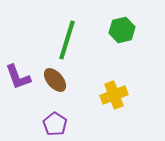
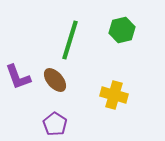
green line: moved 3 px right
yellow cross: rotated 36 degrees clockwise
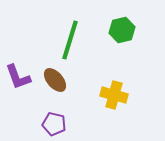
purple pentagon: moved 1 px left; rotated 20 degrees counterclockwise
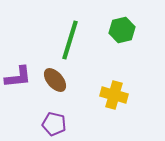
purple L-shape: rotated 76 degrees counterclockwise
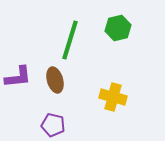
green hexagon: moved 4 px left, 2 px up
brown ellipse: rotated 25 degrees clockwise
yellow cross: moved 1 px left, 2 px down
purple pentagon: moved 1 px left, 1 px down
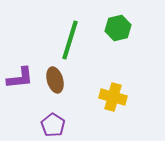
purple L-shape: moved 2 px right, 1 px down
purple pentagon: rotated 20 degrees clockwise
